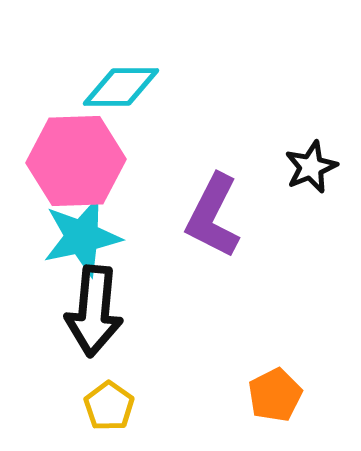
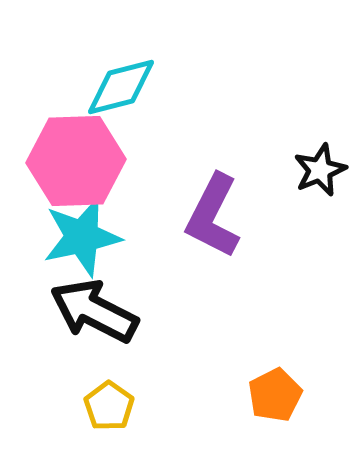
cyan diamond: rotated 14 degrees counterclockwise
black star: moved 9 px right, 3 px down
black arrow: rotated 112 degrees clockwise
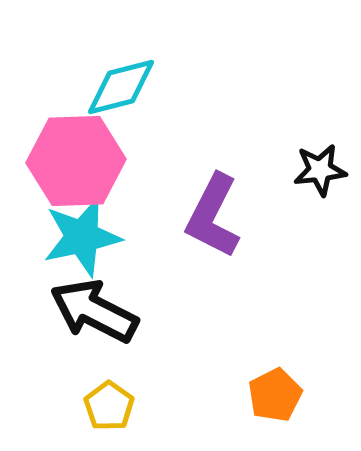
black star: rotated 16 degrees clockwise
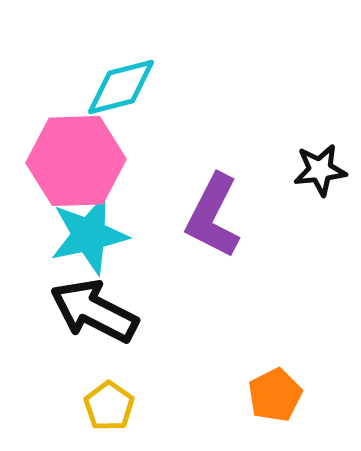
cyan star: moved 7 px right, 2 px up
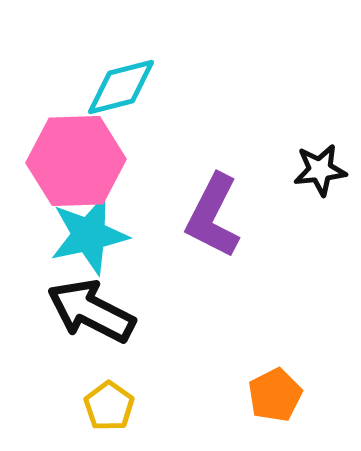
black arrow: moved 3 px left
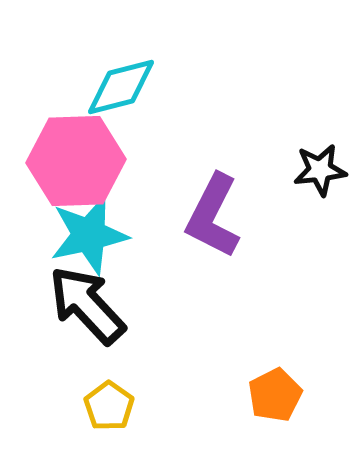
black arrow: moved 4 px left, 6 px up; rotated 20 degrees clockwise
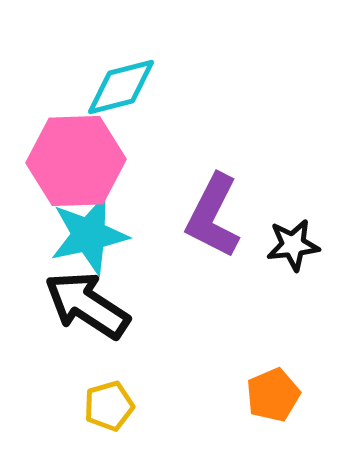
black star: moved 27 px left, 75 px down
black arrow: rotated 14 degrees counterclockwise
orange pentagon: moved 2 px left; rotated 4 degrees clockwise
yellow pentagon: rotated 21 degrees clockwise
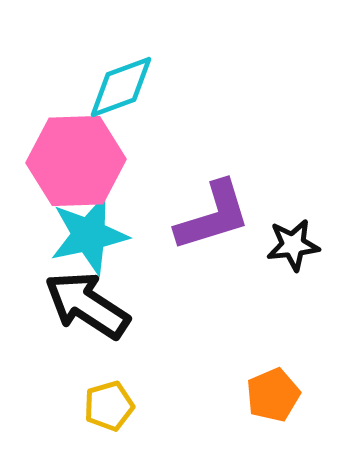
cyan diamond: rotated 6 degrees counterclockwise
purple L-shape: rotated 134 degrees counterclockwise
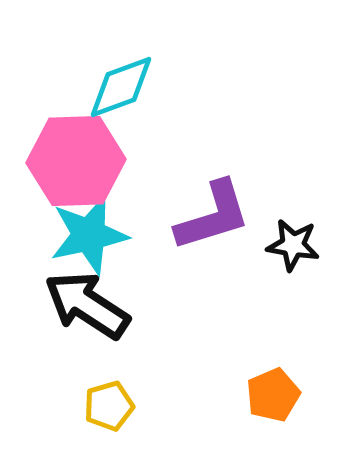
black star: rotated 16 degrees clockwise
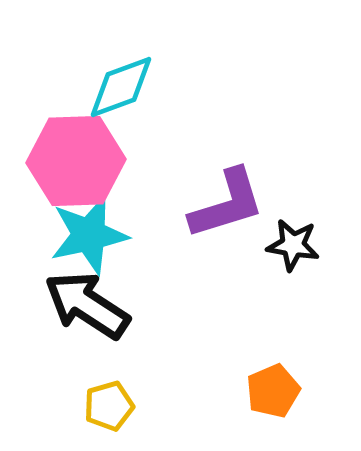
purple L-shape: moved 14 px right, 12 px up
orange pentagon: moved 4 px up
